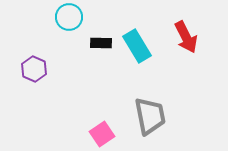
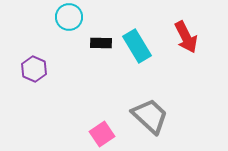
gray trapezoid: rotated 36 degrees counterclockwise
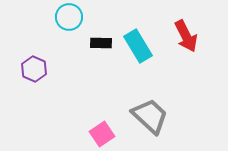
red arrow: moved 1 px up
cyan rectangle: moved 1 px right
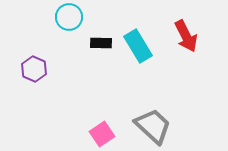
gray trapezoid: moved 3 px right, 10 px down
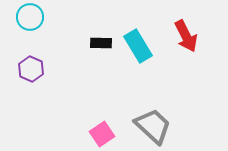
cyan circle: moved 39 px left
purple hexagon: moved 3 px left
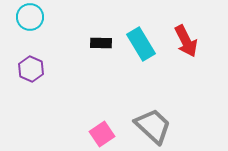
red arrow: moved 5 px down
cyan rectangle: moved 3 px right, 2 px up
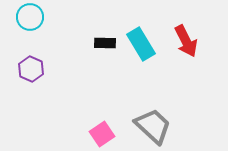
black rectangle: moved 4 px right
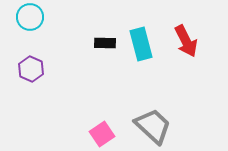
cyan rectangle: rotated 16 degrees clockwise
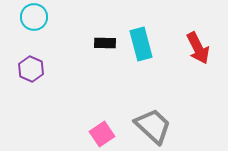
cyan circle: moved 4 px right
red arrow: moved 12 px right, 7 px down
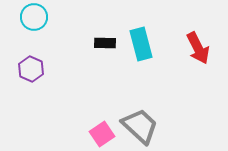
gray trapezoid: moved 13 px left
